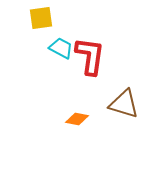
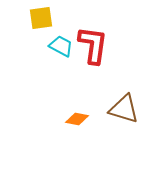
cyan trapezoid: moved 2 px up
red L-shape: moved 3 px right, 11 px up
brown triangle: moved 5 px down
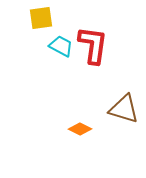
orange diamond: moved 3 px right, 10 px down; rotated 15 degrees clockwise
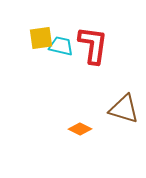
yellow square: moved 20 px down
cyan trapezoid: rotated 15 degrees counterclockwise
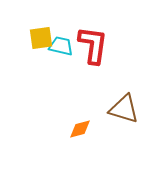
orange diamond: rotated 40 degrees counterclockwise
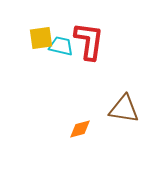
red L-shape: moved 4 px left, 4 px up
brown triangle: rotated 8 degrees counterclockwise
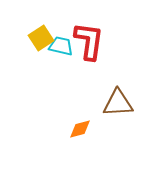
yellow square: rotated 25 degrees counterclockwise
brown triangle: moved 6 px left, 6 px up; rotated 12 degrees counterclockwise
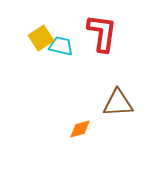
red L-shape: moved 13 px right, 8 px up
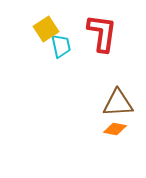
yellow square: moved 5 px right, 9 px up
cyan trapezoid: rotated 65 degrees clockwise
orange diamond: moved 35 px right; rotated 25 degrees clockwise
